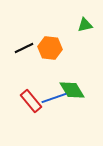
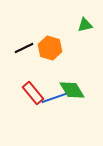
orange hexagon: rotated 10 degrees clockwise
red rectangle: moved 2 px right, 8 px up
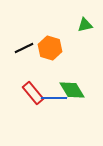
blue line: rotated 20 degrees clockwise
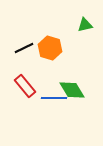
red rectangle: moved 8 px left, 7 px up
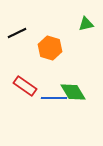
green triangle: moved 1 px right, 1 px up
black line: moved 7 px left, 15 px up
red rectangle: rotated 15 degrees counterclockwise
green diamond: moved 1 px right, 2 px down
